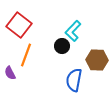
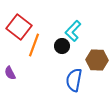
red square: moved 2 px down
orange line: moved 8 px right, 10 px up
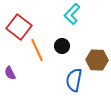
cyan L-shape: moved 1 px left, 17 px up
orange line: moved 3 px right, 5 px down; rotated 45 degrees counterclockwise
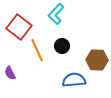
cyan L-shape: moved 16 px left
blue semicircle: rotated 75 degrees clockwise
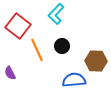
red square: moved 1 px left, 1 px up
brown hexagon: moved 1 px left, 1 px down
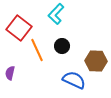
red square: moved 1 px right, 2 px down
purple semicircle: rotated 40 degrees clockwise
blue semicircle: rotated 30 degrees clockwise
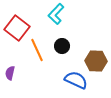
red square: moved 2 px left
blue semicircle: moved 2 px right
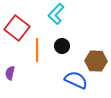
orange line: rotated 25 degrees clockwise
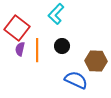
purple semicircle: moved 10 px right, 24 px up
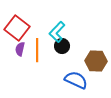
cyan L-shape: moved 1 px right, 18 px down
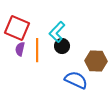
red square: rotated 15 degrees counterclockwise
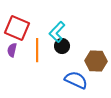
purple semicircle: moved 8 px left, 1 px down
